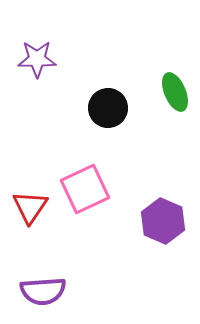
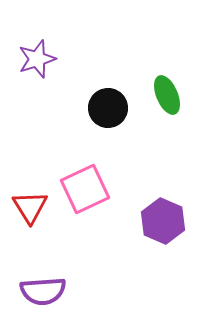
purple star: rotated 18 degrees counterclockwise
green ellipse: moved 8 px left, 3 px down
red triangle: rotated 6 degrees counterclockwise
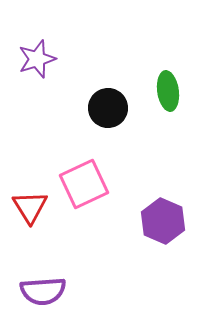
green ellipse: moved 1 px right, 4 px up; rotated 15 degrees clockwise
pink square: moved 1 px left, 5 px up
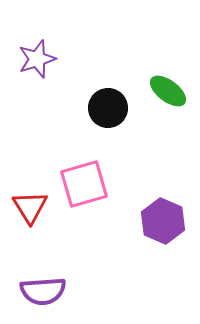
green ellipse: rotated 45 degrees counterclockwise
pink square: rotated 9 degrees clockwise
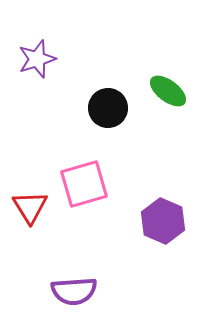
purple semicircle: moved 31 px right
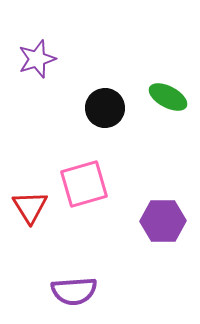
green ellipse: moved 6 px down; rotated 9 degrees counterclockwise
black circle: moved 3 px left
purple hexagon: rotated 24 degrees counterclockwise
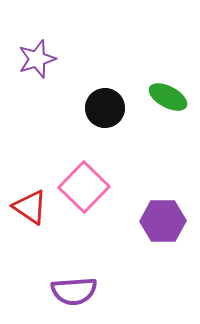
pink square: moved 3 px down; rotated 30 degrees counterclockwise
red triangle: rotated 24 degrees counterclockwise
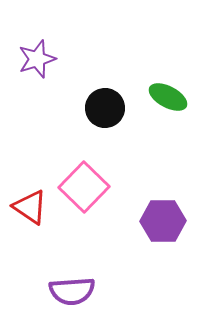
purple semicircle: moved 2 px left
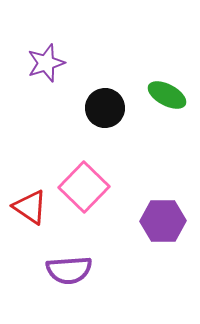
purple star: moved 9 px right, 4 px down
green ellipse: moved 1 px left, 2 px up
purple semicircle: moved 3 px left, 21 px up
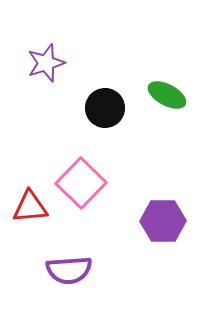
pink square: moved 3 px left, 4 px up
red triangle: rotated 39 degrees counterclockwise
